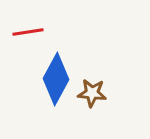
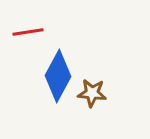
blue diamond: moved 2 px right, 3 px up
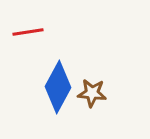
blue diamond: moved 11 px down
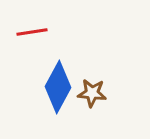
red line: moved 4 px right
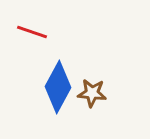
red line: rotated 28 degrees clockwise
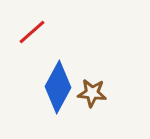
red line: rotated 60 degrees counterclockwise
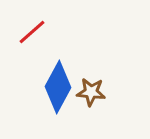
brown star: moved 1 px left, 1 px up
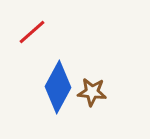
brown star: moved 1 px right
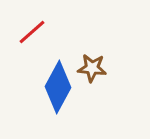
brown star: moved 24 px up
